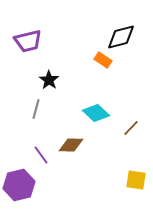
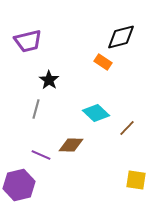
orange rectangle: moved 2 px down
brown line: moved 4 px left
purple line: rotated 30 degrees counterclockwise
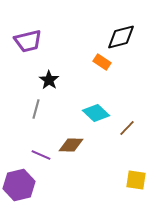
orange rectangle: moved 1 px left
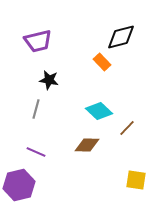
purple trapezoid: moved 10 px right
orange rectangle: rotated 12 degrees clockwise
black star: rotated 24 degrees counterclockwise
cyan diamond: moved 3 px right, 2 px up
brown diamond: moved 16 px right
purple line: moved 5 px left, 3 px up
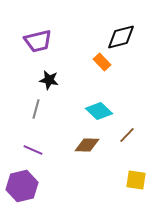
brown line: moved 7 px down
purple line: moved 3 px left, 2 px up
purple hexagon: moved 3 px right, 1 px down
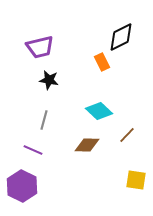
black diamond: rotated 12 degrees counterclockwise
purple trapezoid: moved 2 px right, 6 px down
orange rectangle: rotated 18 degrees clockwise
gray line: moved 8 px right, 11 px down
purple hexagon: rotated 20 degrees counterclockwise
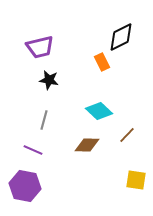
purple hexagon: moved 3 px right; rotated 16 degrees counterclockwise
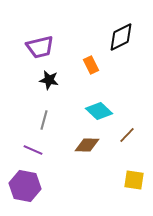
orange rectangle: moved 11 px left, 3 px down
yellow square: moved 2 px left
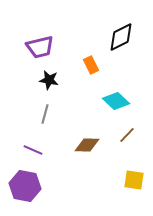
cyan diamond: moved 17 px right, 10 px up
gray line: moved 1 px right, 6 px up
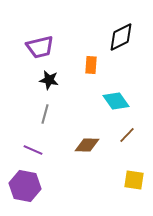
orange rectangle: rotated 30 degrees clockwise
cyan diamond: rotated 12 degrees clockwise
